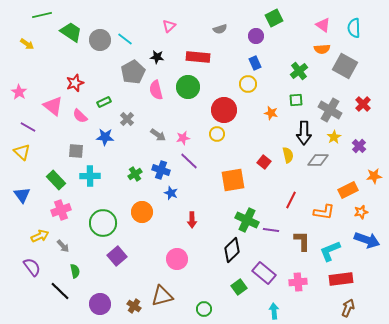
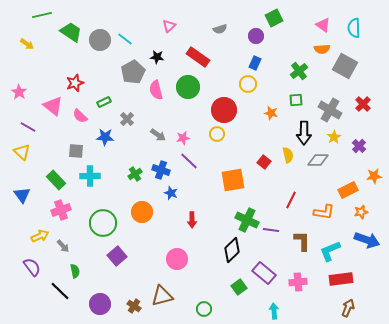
red rectangle at (198, 57): rotated 30 degrees clockwise
blue rectangle at (255, 63): rotated 48 degrees clockwise
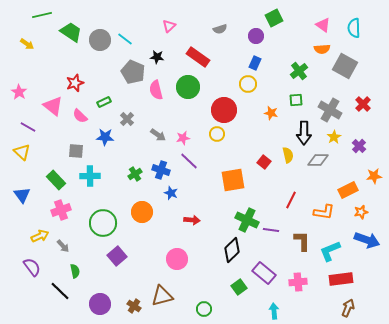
gray pentagon at (133, 72): rotated 20 degrees counterclockwise
red arrow at (192, 220): rotated 84 degrees counterclockwise
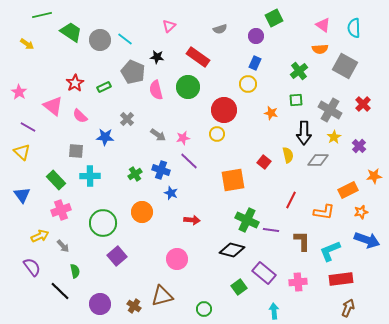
orange semicircle at (322, 49): moved 2 px left
red star at (75, 83): rotated 12 degrees counterclockwise
green rectangle at (104, 102): moved 15 px up
black diamond at (232, 250): rotated 60 degrees clockwise
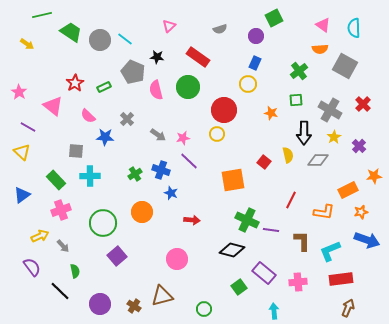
pink semicircle at (80, 116): moved 8 px right
blue triangle at (22, 195): rotated 30 degrees clockwise
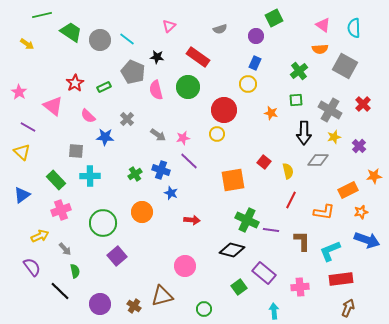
cyan line at (125, 39): moved 2 px right
yellow star at (334, 137): rotated 16 degrees clockwise
yellow semicircle at (288, 155): moved 16 px down
gray arrow at (63, 246): moved 2 px right, 3 px down
pink circle at (177, 259): moved 8 px right, 7 px down
pink cross at (298, 282): moved 2 px right, 5 px down
